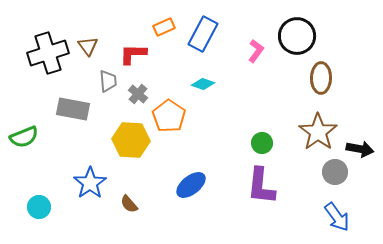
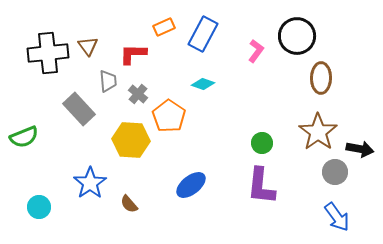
black cross: rotated 12 degrees clockwise
gray rectangle: moved 6 px right; rotated 36 degrees clockwise
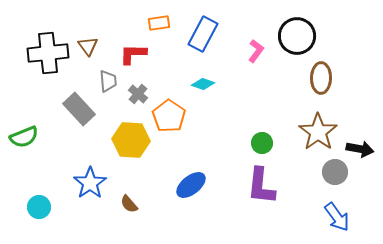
orange rectangle: moved 5 px left, 4 px up; rotated 15 degrees clockwise
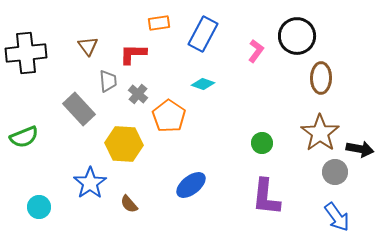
black cross: moved 22 px left
brown star: moved 2 px right, 1 px down
yellow hexagon: moved 7 px left, 4 px down
purple L-shape: moved 5 px right, 11 px down
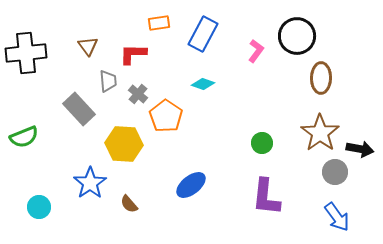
orange pentagon: moved 3 px left
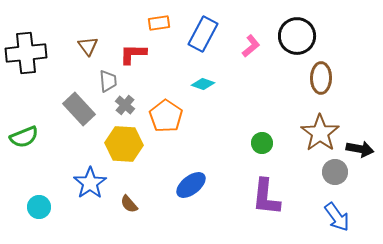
pink L-shape: moved 5 px left, 5 px up; rotated 15 degrees clockwise
gray cross: moved 13 px left, 11 px down
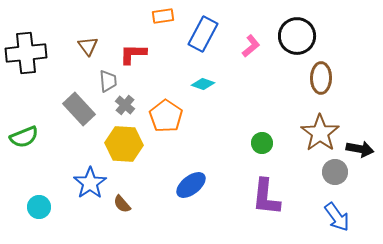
orange rectangle: moved 4 px right, 7 px up
brown semicircle: moved 7 px left
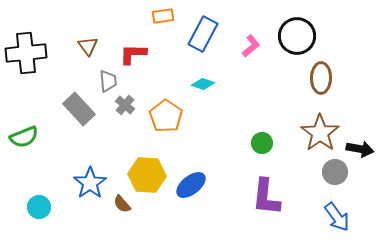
yellow hexagon: moved 23 px right, 31 px down
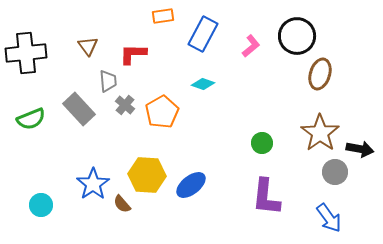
brown ellipse: moved 1 px left, 4 px up; rotated 16 degrees clockwise
orange pentagon: moved 4 px left, 4 px up; rotated 8 degrees clockwise
green semicircle: moved 7 px right, 18 px up
blue star: moved 3 px right, 1 px down
cyan circle: moved 2 px right, 2 px up
blue arrow: moved 8 px left, 1 px down
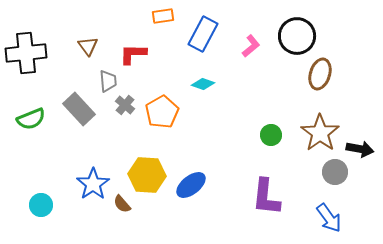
green circle: moved 9 px right, 8 px up
